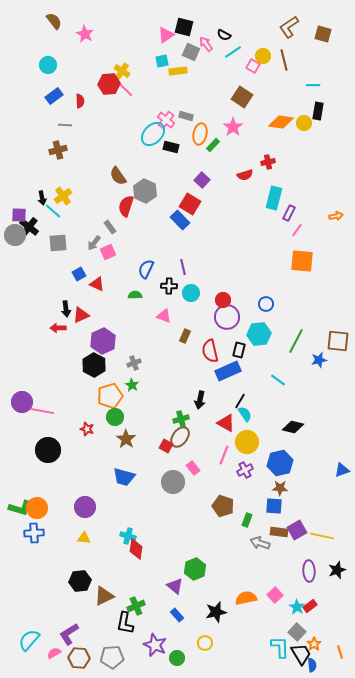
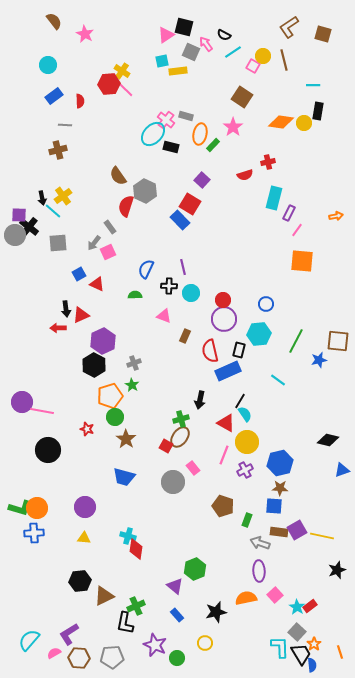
purple circle at (227, 317): moved 3 px left, 2 px down
black diamond at (293, 427): moved 35 px right, 13 px down
purple ellipse at (309, 571): moved 50 px left
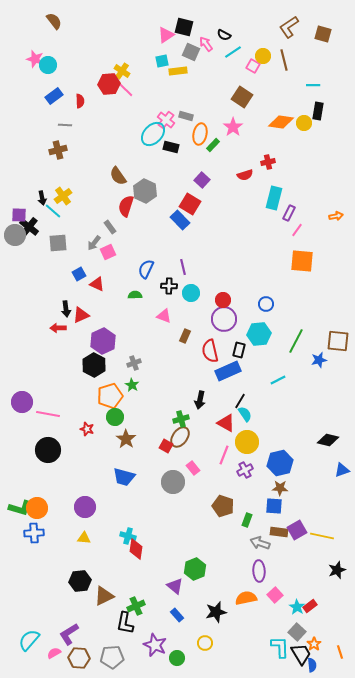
pink star at (85, 34): moved 50 px left, 25 px down; rotated 12 degrees counterclockwise
cyan line at (278, 380): rotated 63 degrees counterclockwise
pink line at (42, 411): moved 6 px right, 3 px down
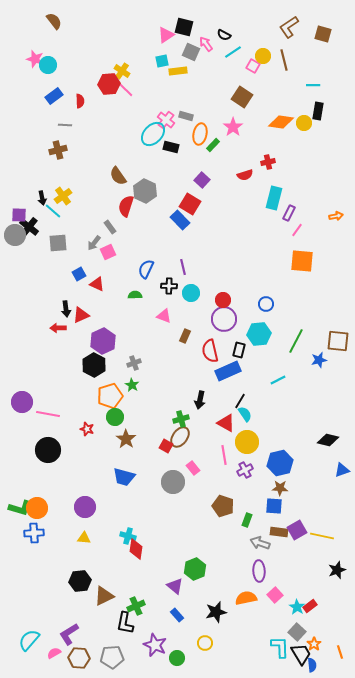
pink line at (224, 455): rotated 30 degrees counterclockwise
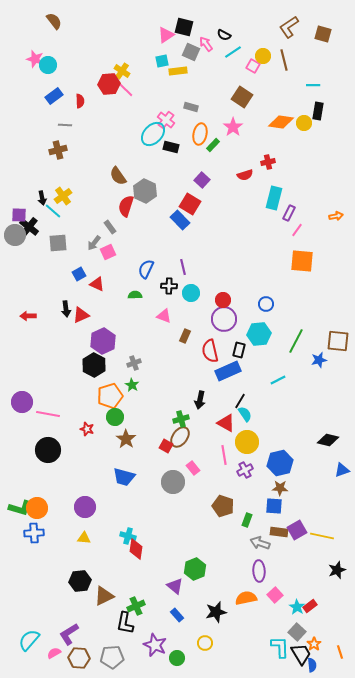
gray rectangle at (186, 116): moved 5 px right, 9 px up
red arrow at (58, 328): moved 30 px left, 12 px up
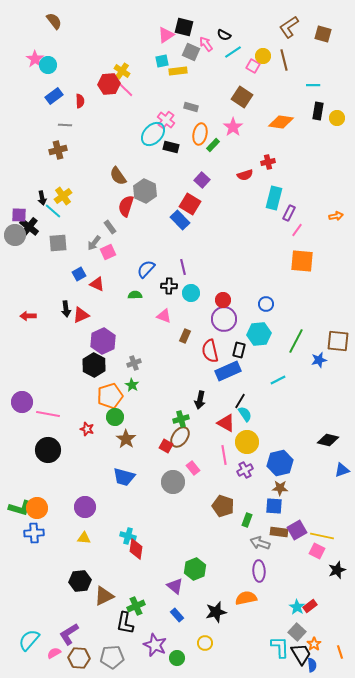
pink star at (35, 59): rotated 18 degrees clockwise
yellow circle at (304, 123): moved 33 px right, 5 px up
blue semicircle at (146, 269): rotated 18 degrees clockwise
pink square at (275, 595): moved 42 px right, 44 px up; rotated 21 degrees counterclockwise
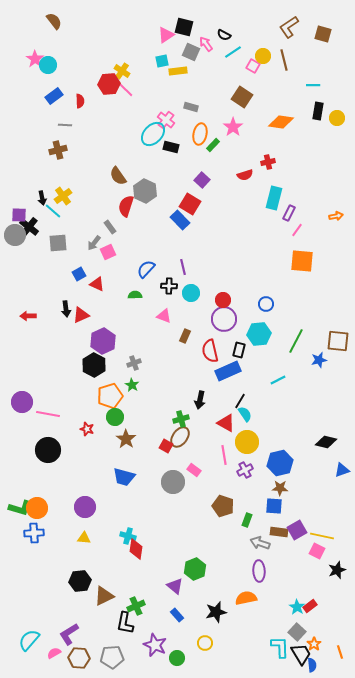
black diamond at (328, 440): moved 2 px left, 2 px down
pink rectangle at (193, 468): moved 1 px right, 2 px down; rotated 16 degrees counterclockwise
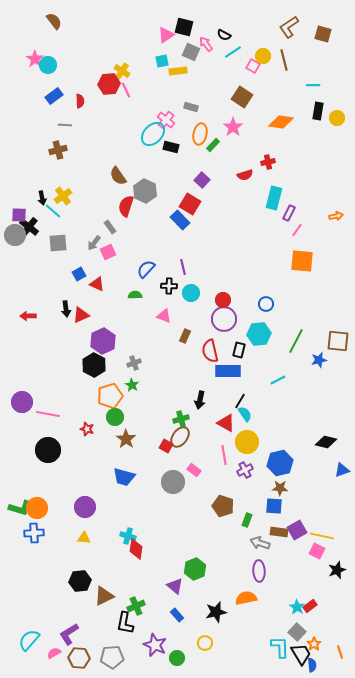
pink line at (126, 90): rotated 21 degrees clockwise
blue rectangle at (228, 371): rotated 25 degrees clockwise
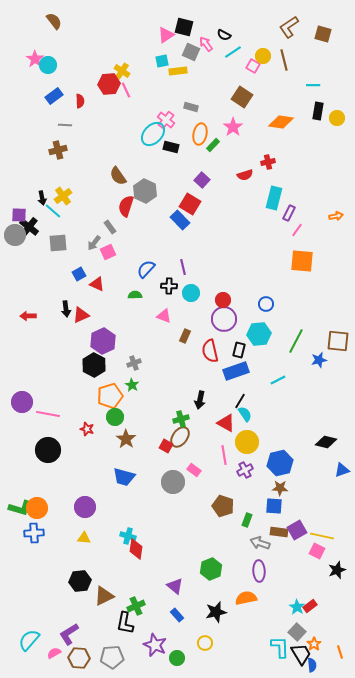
blue rectangle at (228, 371): moved 8 px right; rotated 20 degrees counterclockwise
green hexagon at (195, 569): moved 16 px right
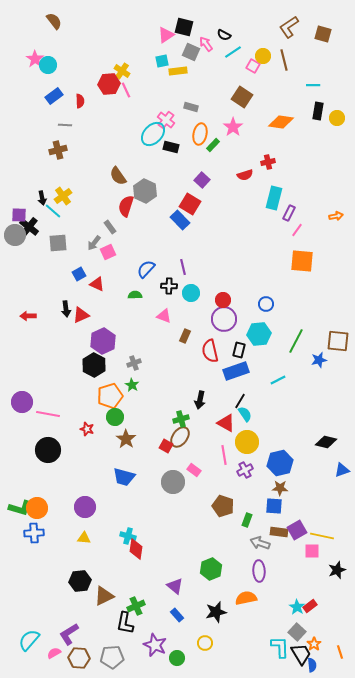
pink square at (317, 551): moved 5 px left; rotated 28 degrees counterclockwise
